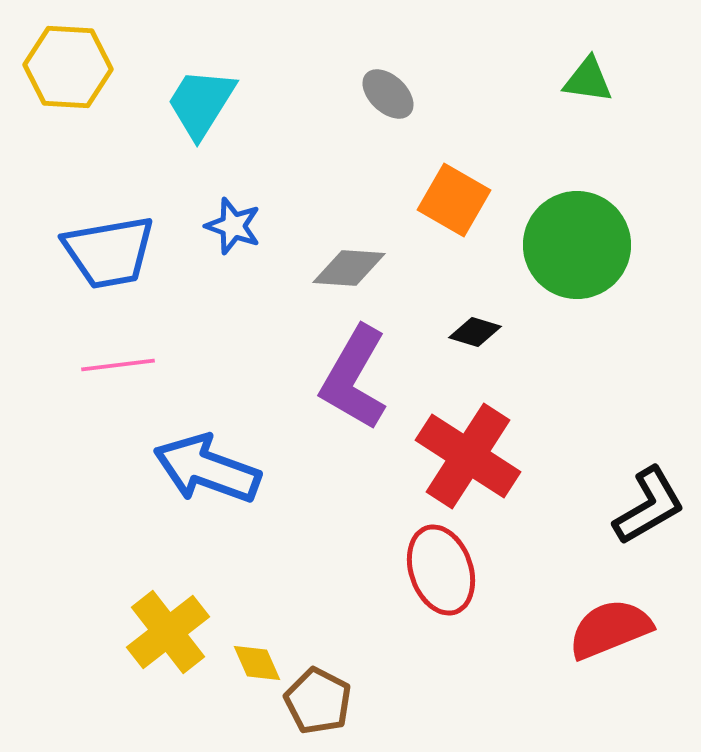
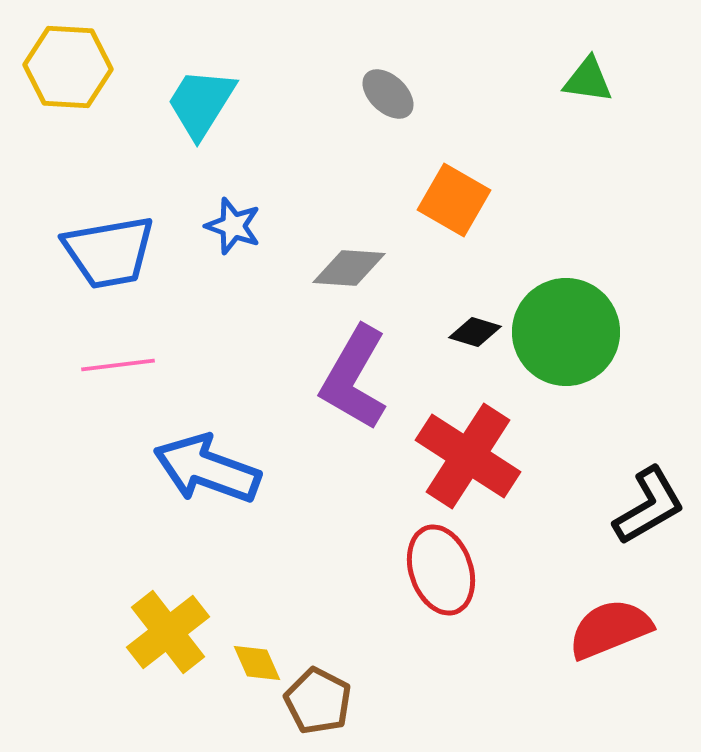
green circle: moved 11 px left, 87 px down
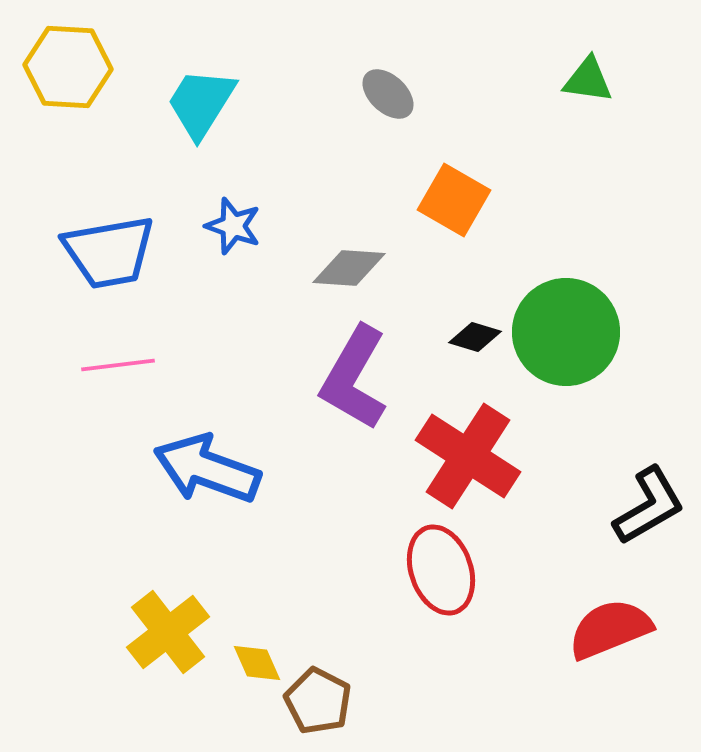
black diamond: moved 5 px down
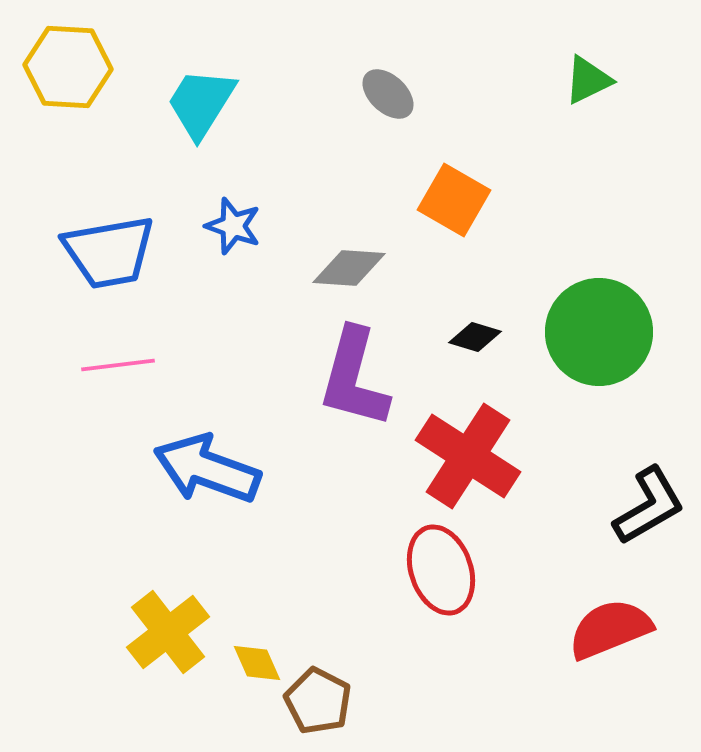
green triangle: rotated 34 degrees counterclockwise
green circle: moved 33 px right
purple L-shape: rotated 15 degrees counterclockwise
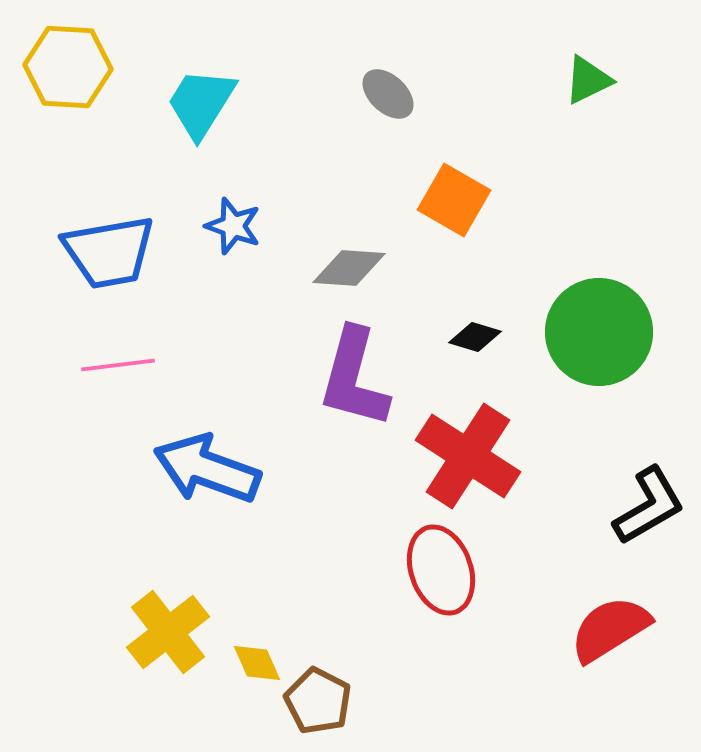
red semicircle: rotated 10 degrees counterclockwise
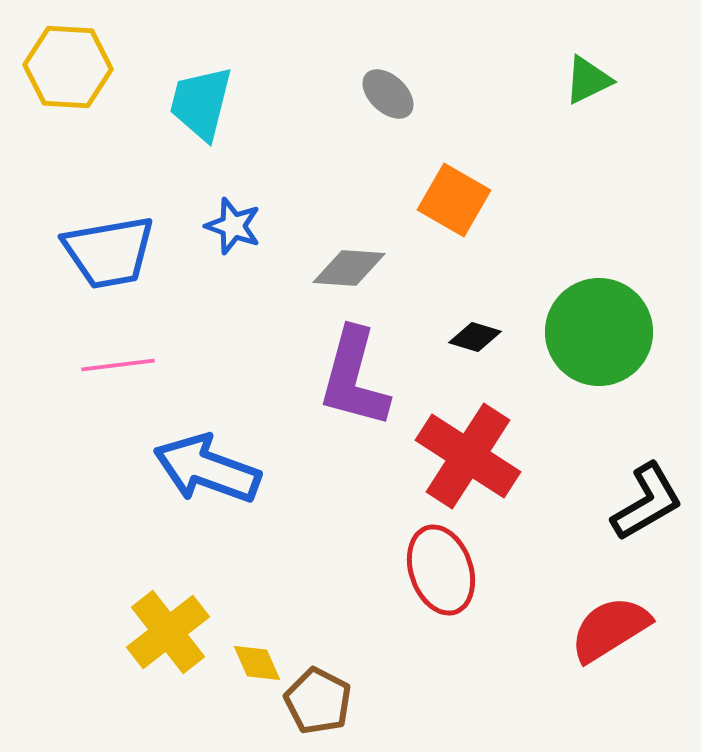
cyan trapezoid: rotated 18 degrees counterclockwise
black L-shape: moved 2 px left, 4 px up
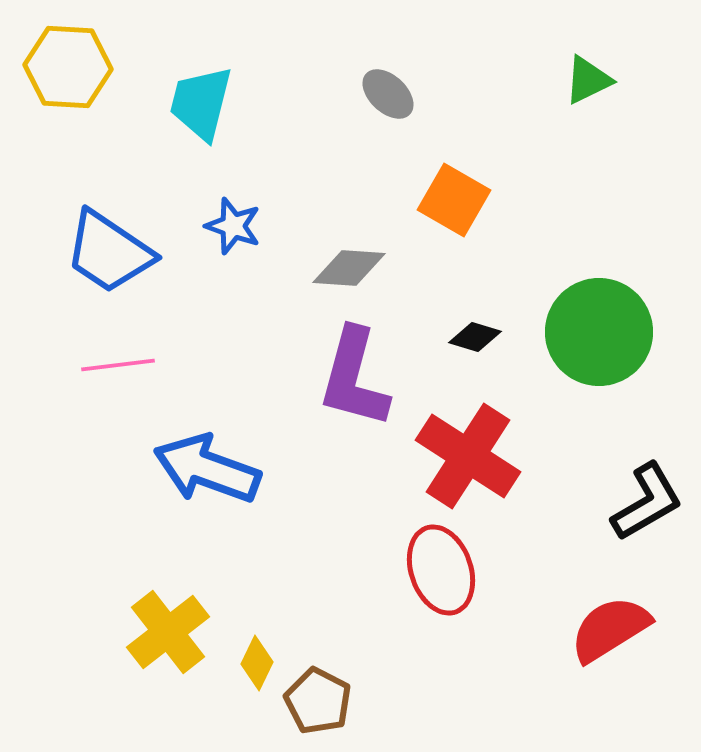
blue trapezoid: rotated 44 degrees clockwise
yellow diamond: rotated 50 degrees clockwise
